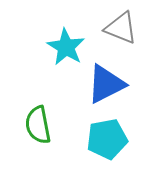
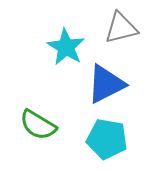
gray triangle: rotated 36 degrees counterclockwise
green semicircle: rotated 48 degrees counterclockwise
cyan pentagon: rotated 21 degrees clockwise
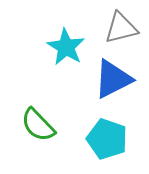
blue triangle: moved 7 px right, 5 px up
green semicircle: rotated 15 degrees clockwise
cyan pentagon: rotated 9 degrees clockwise
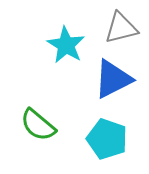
cyan star: moved 2 px up
green semicircle: rotated 6 degrees counterclockwise
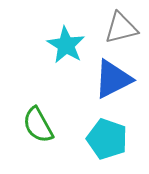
green semicircle: rotated 21 degrees clockwise
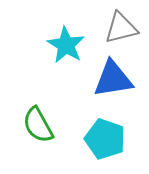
blue triangle: rotated 18 degrees clockwise
cyan pentagon: moved 2 px left
